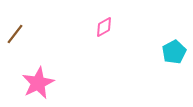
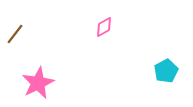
cyan pentagon: moved 8 px left, 19 px down
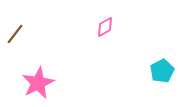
pink diamond: moved 1 px right
cyan pentagon: moved 4 px left
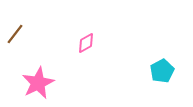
pink diamond: moved 19 px left, 16 px down
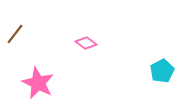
pink diamond: rotated 65 degrees clockwise
pink star: rotated 20 degrees counterclockwise
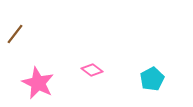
pink diamond: moved 6 px right, 27 px down
cyan pentagon: moved 10 px left, 8 px down
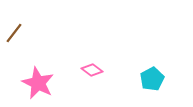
brown line: moved 1 px left, 1 px up
